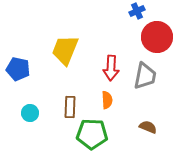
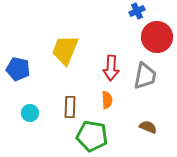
green pentagon: moved 2 px down; rotated 8 degrees clockwise
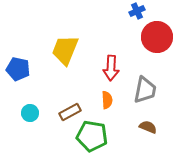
gray trapezoid: moved 14 px down
brown rectangle: moved 5 px down; rotated 60 degrees clockwise
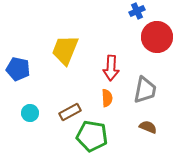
orange semicircle: moved 2 px up
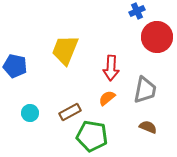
blue pentagon: moved 3 px left, 3 px up
orange semicircle: rotated 126 degrees counterclockwise
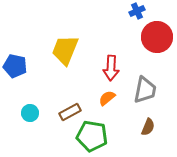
brown semicircle: rotated 90 degrees clockwise
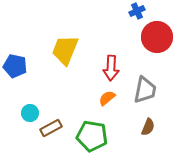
brown rectangle: moved 19 px left, 16 px down
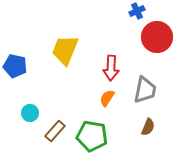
orange semicircle: rotated 18 degrees counterclockwise
brown rectangle: moved 4 px right, 3 px down; rotated 20 degrees counterclockwise
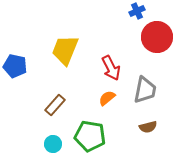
red arrow: rotated 30 degrees counterclockwise
orange semicircle: rotated 18 degrees clockwise
cyan circle: moved 23 px right, 31 px down
brown semicircle: rotated 54 degrees clockwise
brown rectangle: moved 26 px up
green pentagon: moved 2 px left
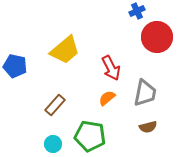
yellow trapezoid: rotated 152 degrees counterclockwise
gray trapezoid: moved 3 px down
